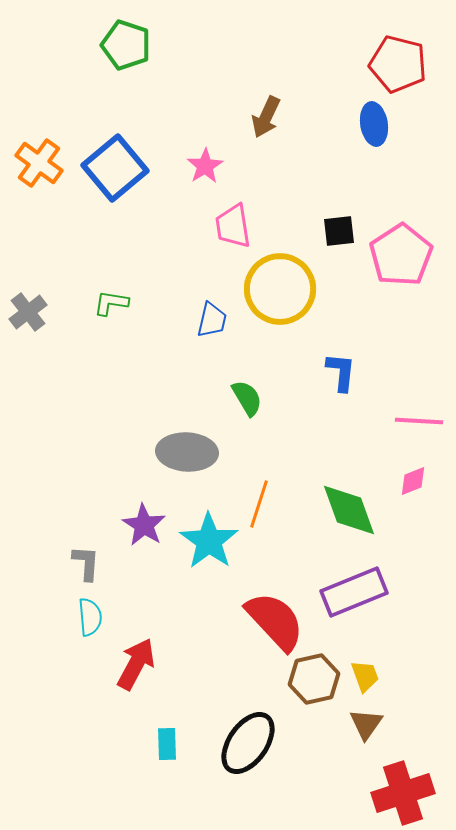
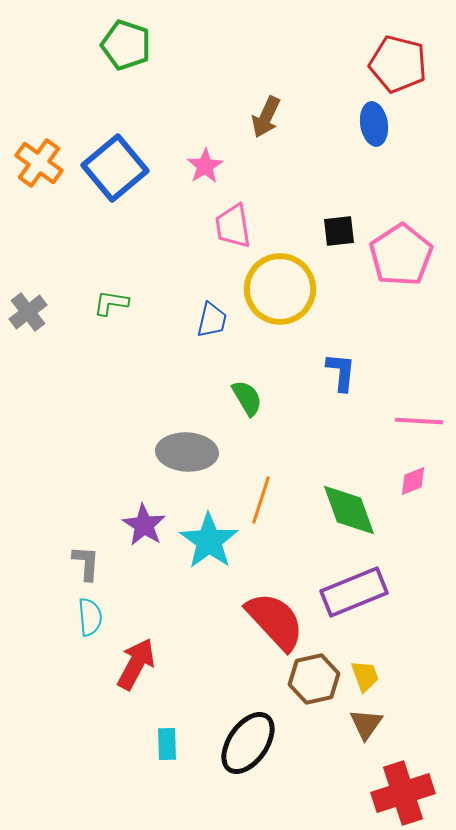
orange line: moved 2 px right, 4 px up
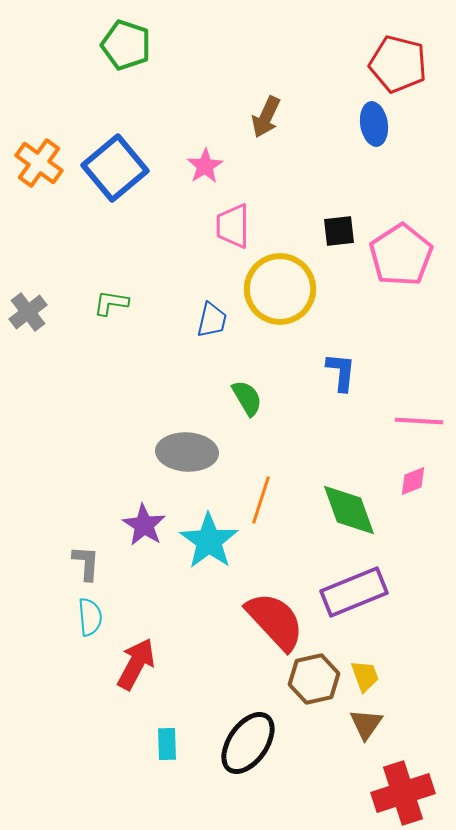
pink trapezoid: rotated 9 degrees clockwise
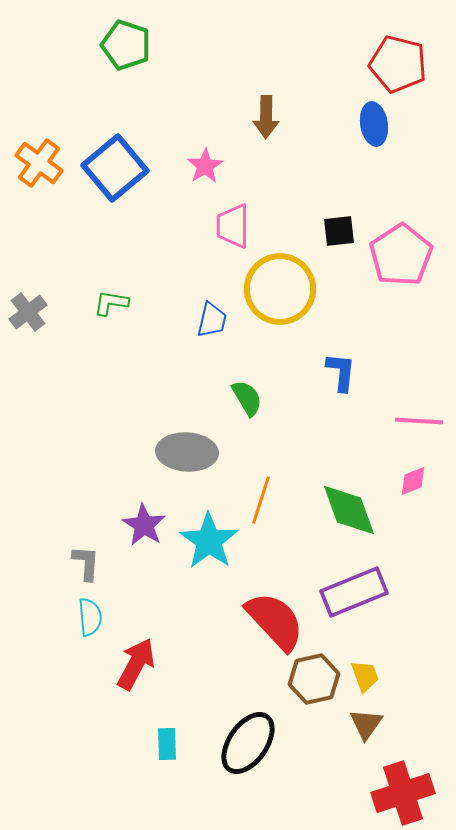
brown arrow: rotated 24 degrees counterclockwise
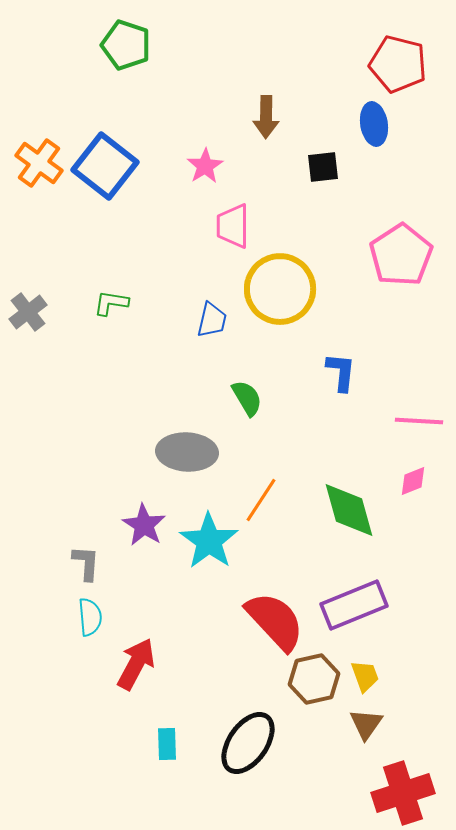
blue square: moved 10 px left, 2 px up; rotated 12 degrees counterclockwise
black square: moved 16 px left, 64 px up
orange line: rotated 15 degrees clockwise
green diamond: rotated 4 degrees clockwise
purple rectangle: moved 13 px down
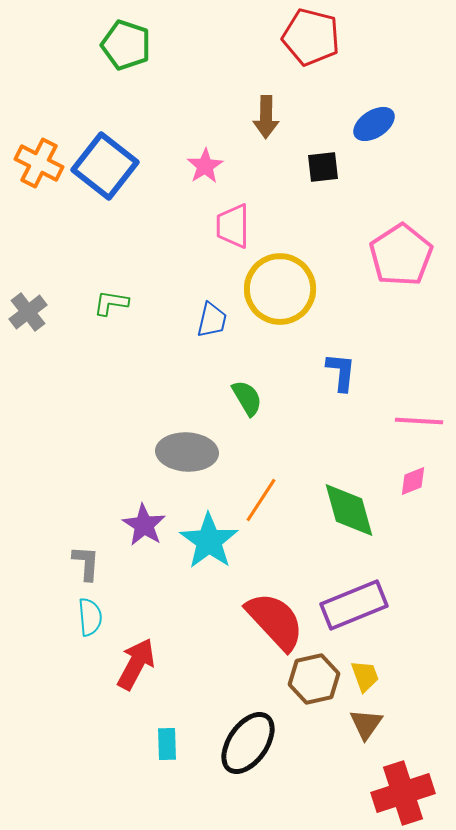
red pentagon: moved 87 px left, 27 px up
blue ellipse: rotated 66 degrees clockwise
orange cross: rotated 9 degrees counterclockwise
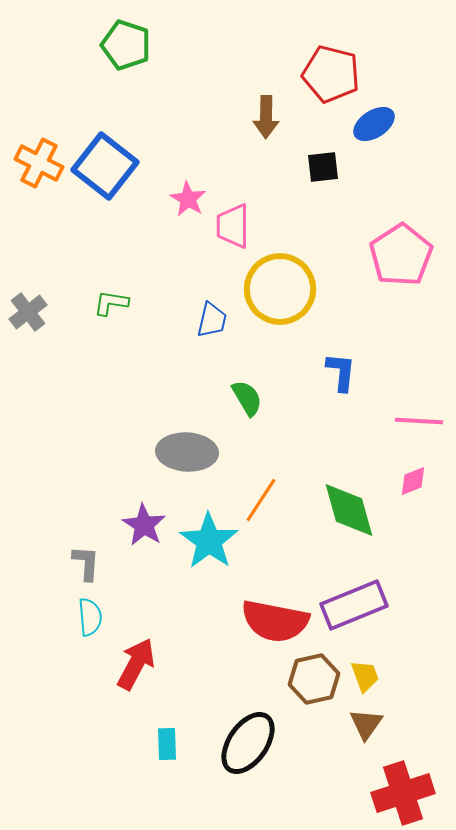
red pentagon: moved 20 px right, 37 px down
pink star: moved 17 px left, 33 px down; rotated 9 degrees counterclockwise
red semicircle: rotated 144 degrees clockwise
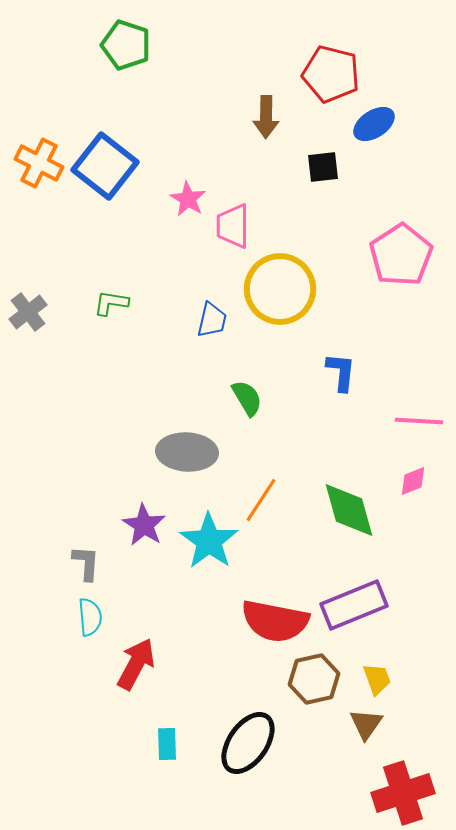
yellow trapezoid: moved 12 px right, 3 px down
